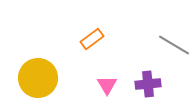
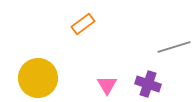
orange rectangle: moved 9 px left, 15 px up
gray line: moved 2 px down; rotated 48 degrees counterclockwise
purple cross: rotated 25 degrees clockwise
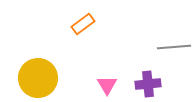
gray line: rotated 12 degrees clockwise
purple cross: rotated 25 degrees counterclockwise
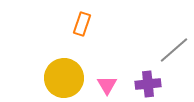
orange rectangle: moved 1 px left; rotated 35 degrees counterclockwise
gray line: moved 3 px down; rotated 36 degrees counterclockwise
yellow circle: moved 26 px right
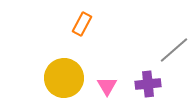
orange rectangle: rotated 10 degrees clockwise
pink triangle: moved 1 px down
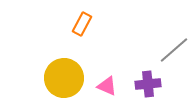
pink triangle: rotated 35 degrees counterclockwise
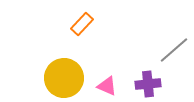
orange rectangle: rotated 15 degrees clockwise
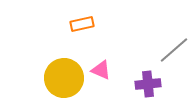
orange rectangle: rotated 35 degrees clockwise
pink triangle: moved 6 px left, 16 px up
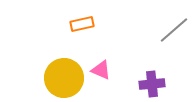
gray line: moved 20 px up
purple cross: moved 4 px right
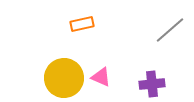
gray line: moved 4 px left
pink triangle: moved 7 px down
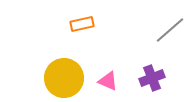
pink triangle: moved 7 px right, 4 px down
purple cross: moved 6 px up; rotated 15 degrees counterclockwise
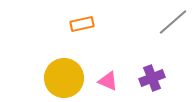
gray line: moved 3 px right, 8 px up
